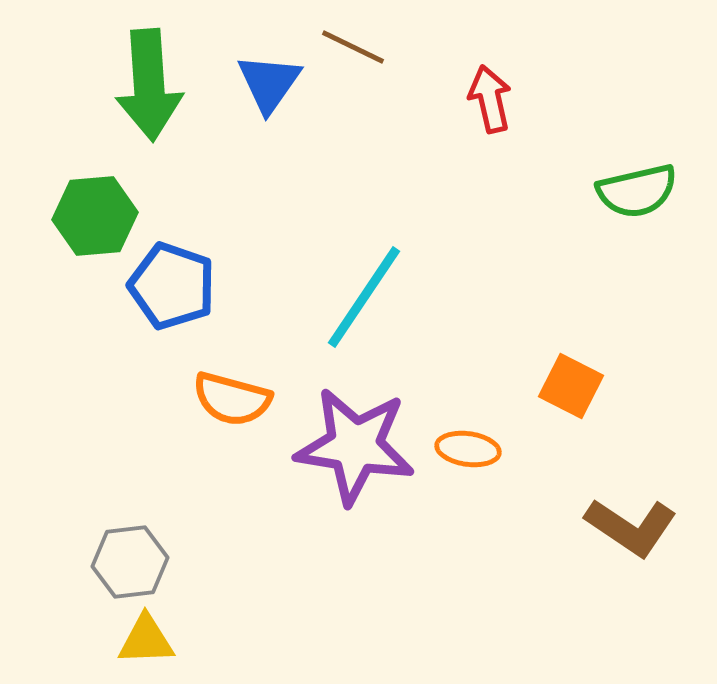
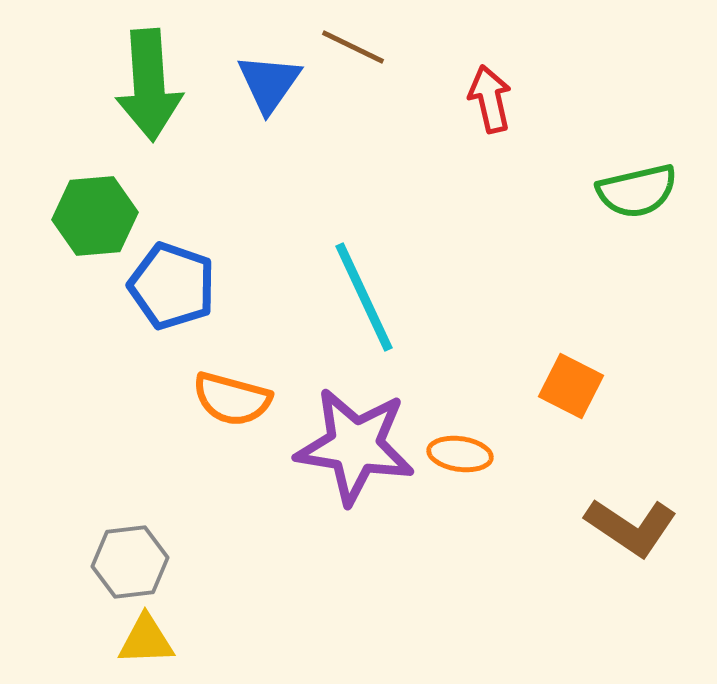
cyan line: rotated 59 degrees counterclockwise
orange ellipse: moved 8 px left, 5 px down
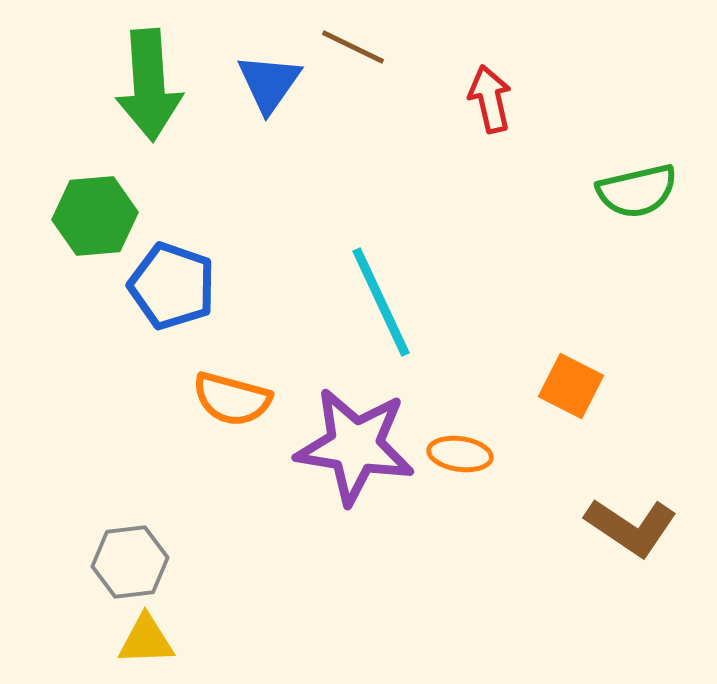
cyan line: moved 17 px right, 5 px down
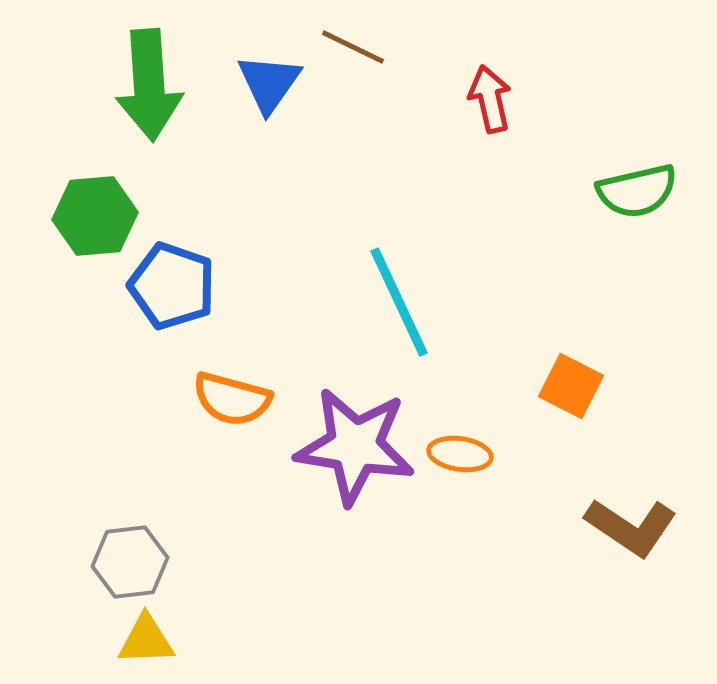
cyan line: moved 18 px right
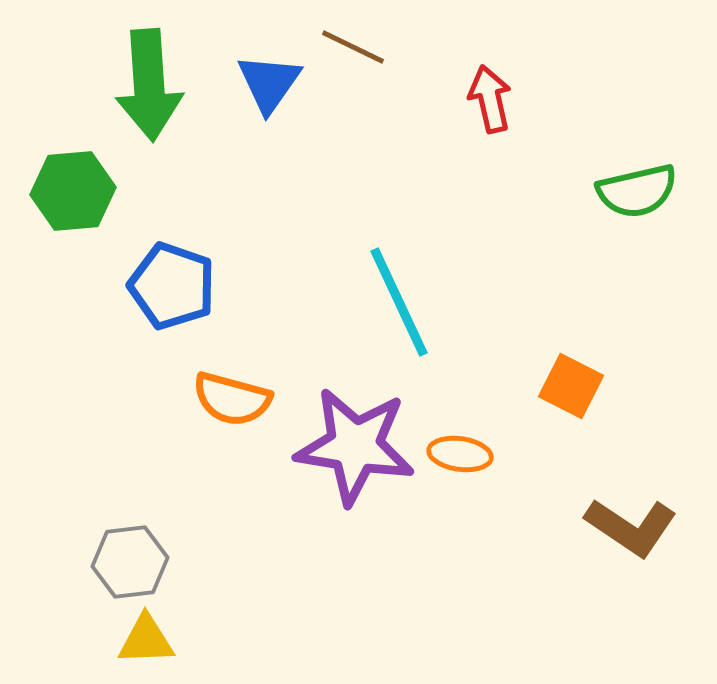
green hexagon: moved 22 px left, 25 px up
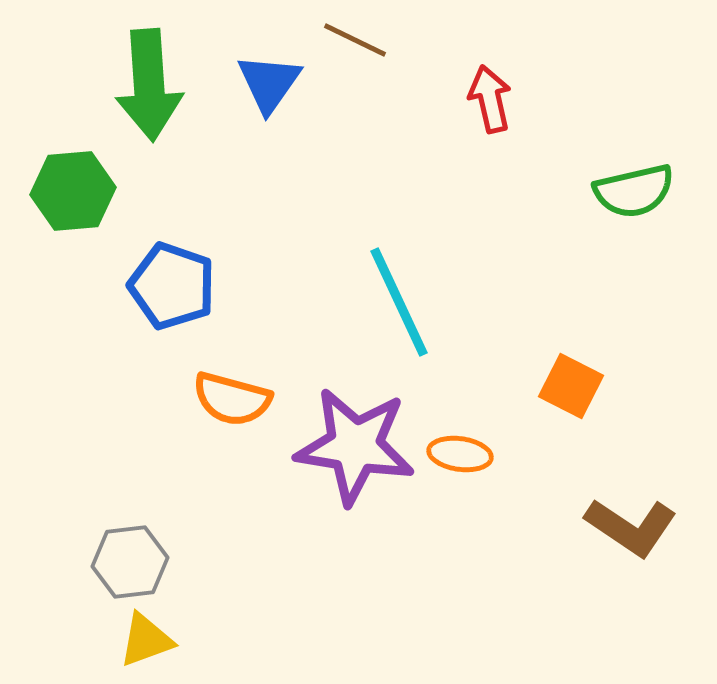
brown line: moved 2 px right, 7 px up
green semicircle: moved 3 px left
yellow triangle: rotated 18 degrees counterclockwise
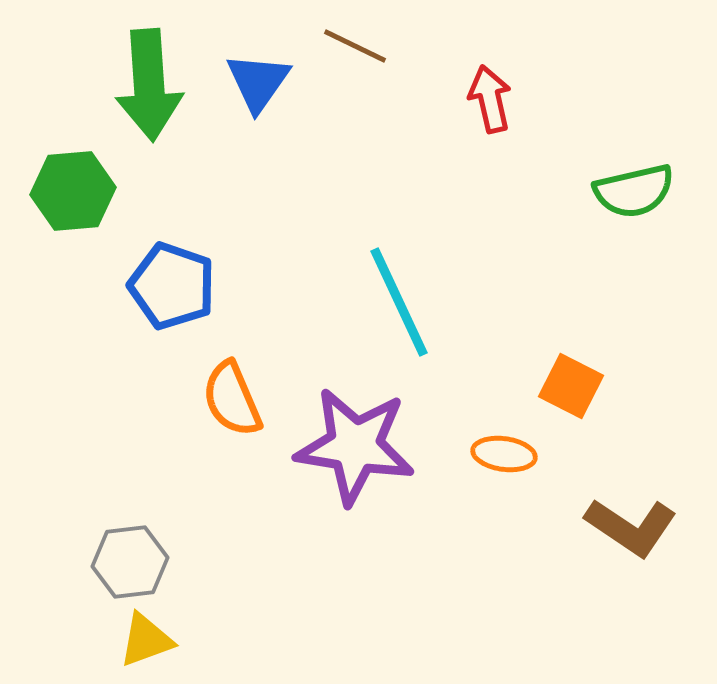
brown line: moved 6 px down
blue triangle: moved 11 px left, 1 px up
orange semicircle: rotated 52 degrees clockwise
orange ellipse: moved 44 px right
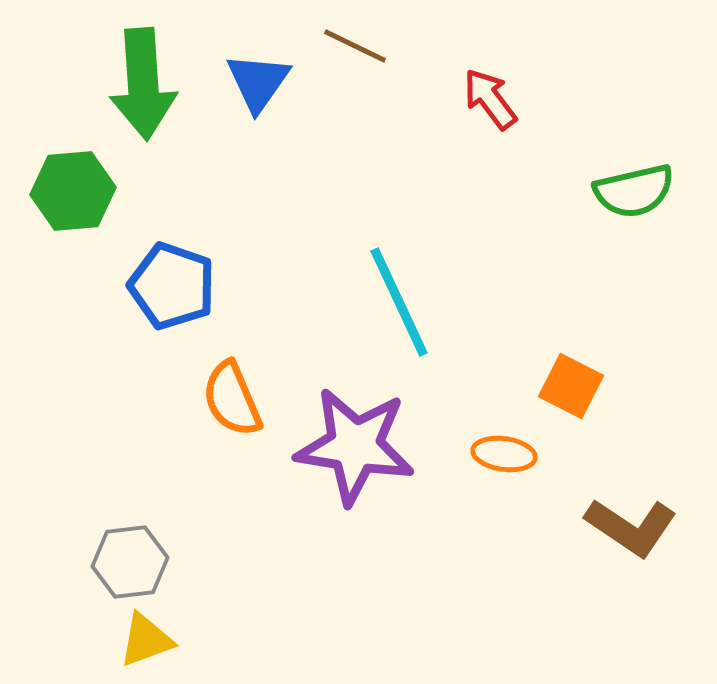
green arrow: moved 6 px left, 1 px up
red arrow: rotated 24 degrees counterclockwise
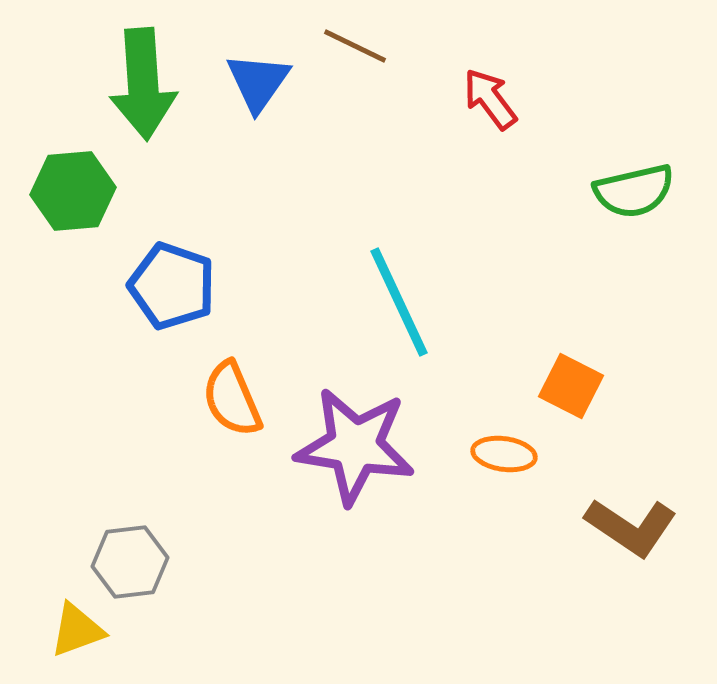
yellow triangle: moved 69 px left, 10 px up
